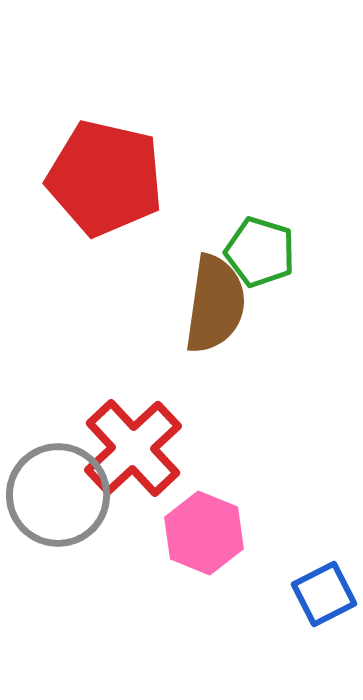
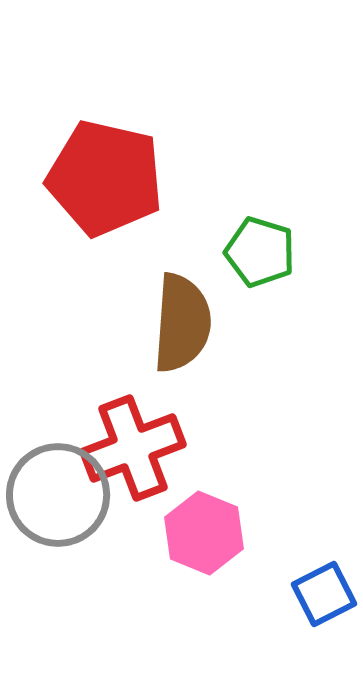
brown semicircle: moved 33 px left, 19 px down; rotated 4 degrees counterclockwise
red cross: rotated 22 degrees clockwise
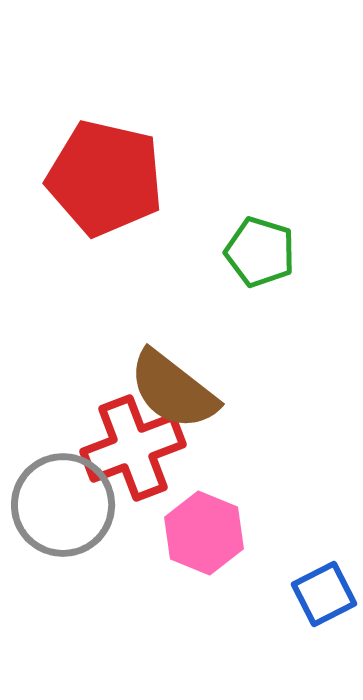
brown semicircle: moved 9 px left, 67 px down; rotated 124 degrees clockwise
gray circle: moved 5 px right, 10 px down
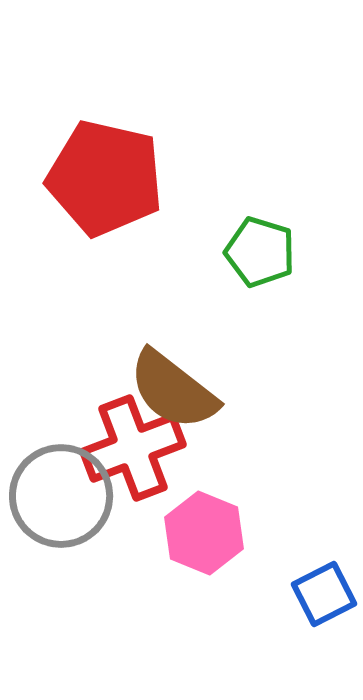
gray circle: moved 2 px left, 9 px up
